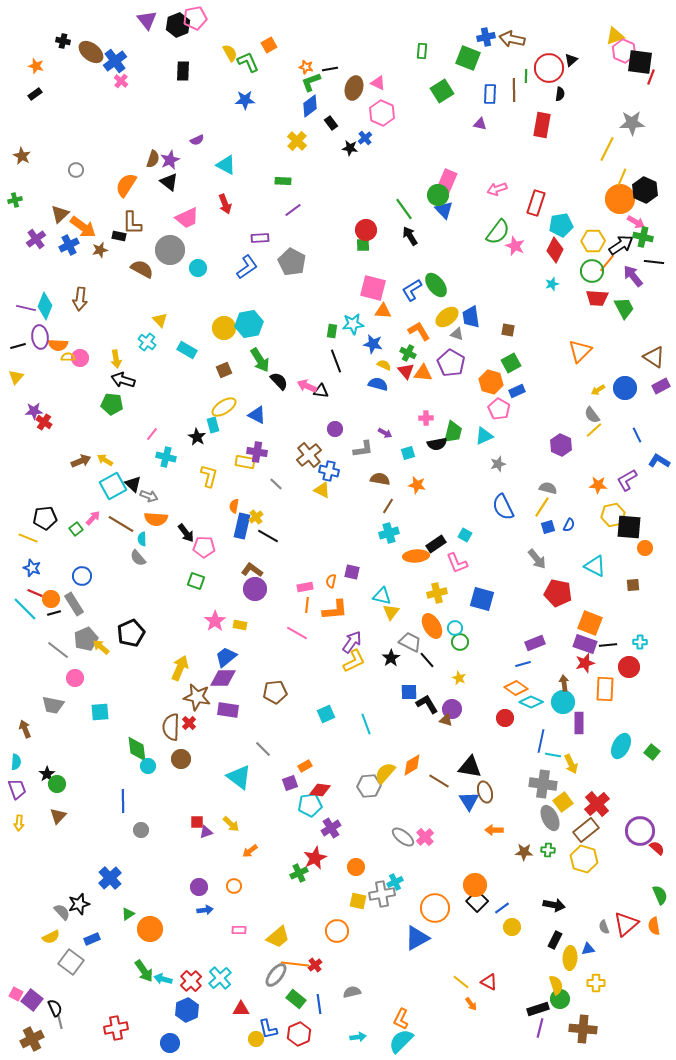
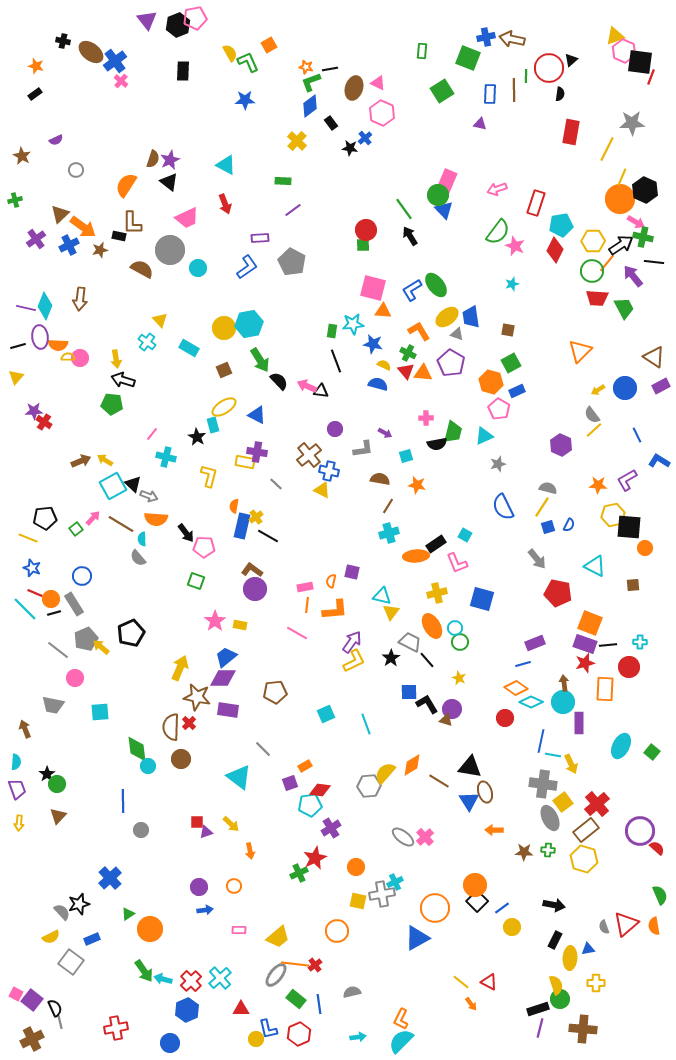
red rectangle at (542, 125): moved 29 px right, 7 px down
purple semicircle at (197, 140): moved 141 px left
cyan star at (552, 284): moved 40 px left
cyan rectangle at (187, 350): moved 2 px right, 2 px up
cyan square at (408, 453): moved 2 px left, 3 px down
orange arrow at (250, 851): rotated 63 degrees counterclockwise
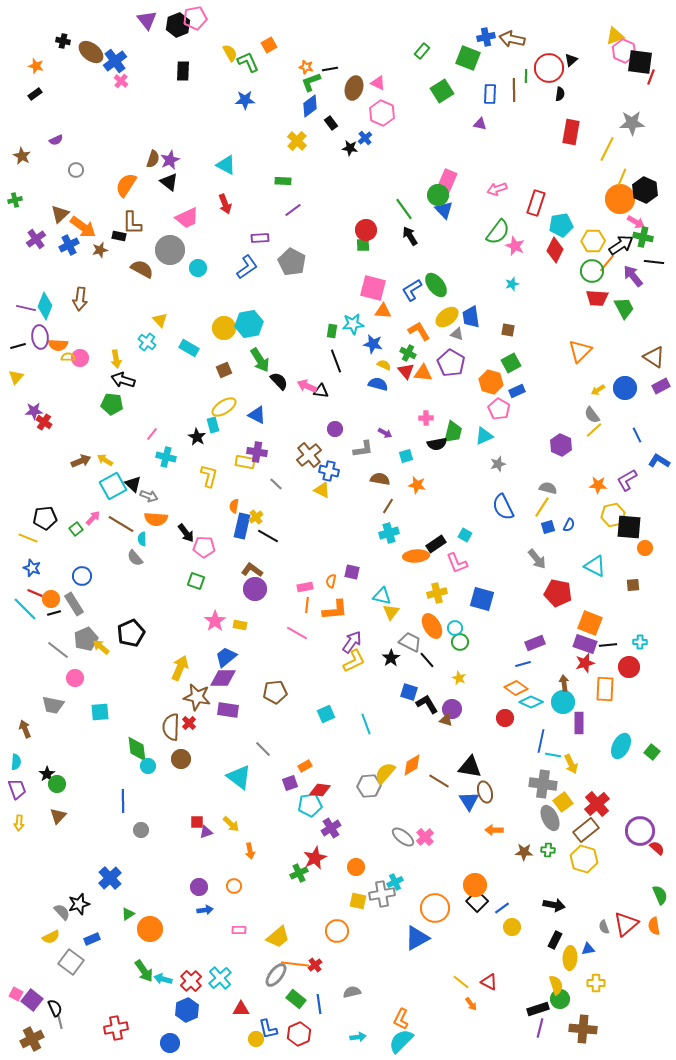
green rectangle at (422, 51): rotated 35 degrees clockwise
gray semicircle at (138, 558): moved 3 px left
blue square at (409, 692): rotated 18 degrees clockwise
